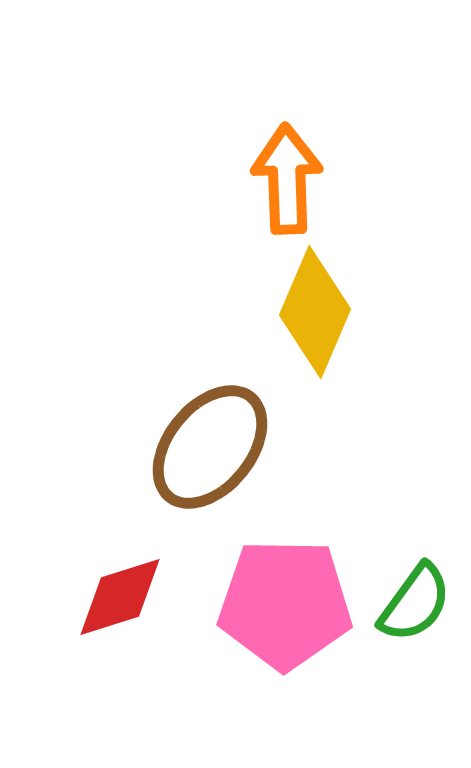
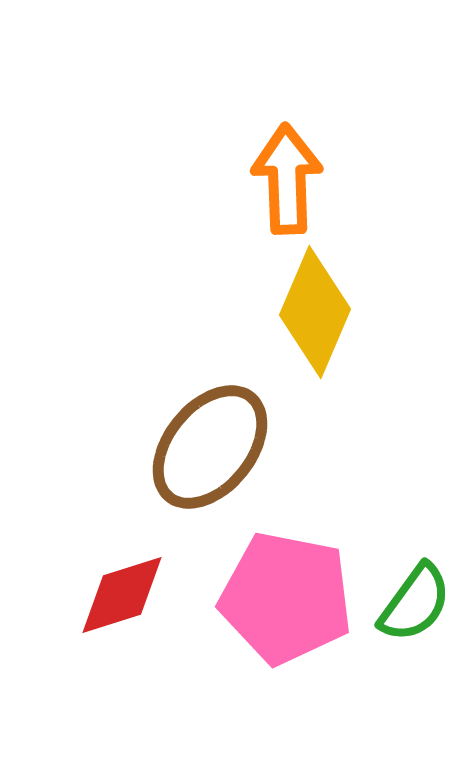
red diamond: moved 2 px right, 2 px up
pink pentagon: moved 1 px right, 6 px up; rotated 10 degrees clockwise
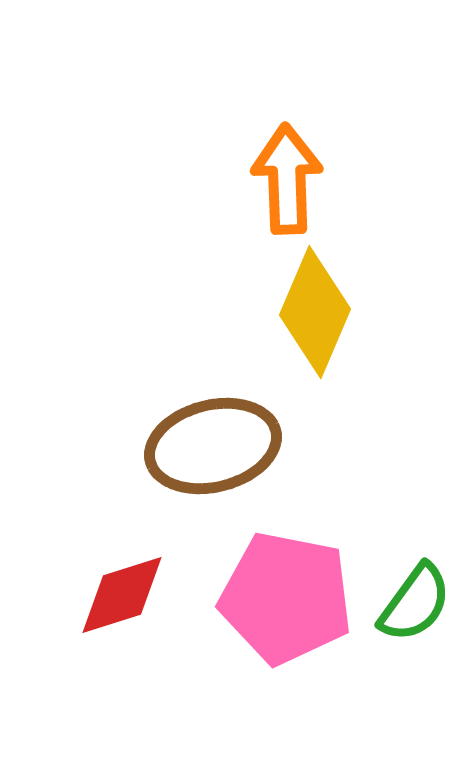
brown ellipse: moved 3 px right, 1 px up; rotated 37 degrees clockwise
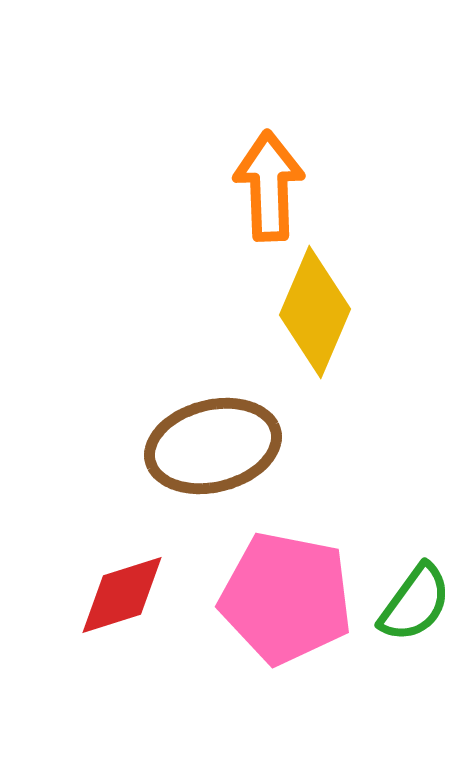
orange arrow: moved 18 px left, 7 px down
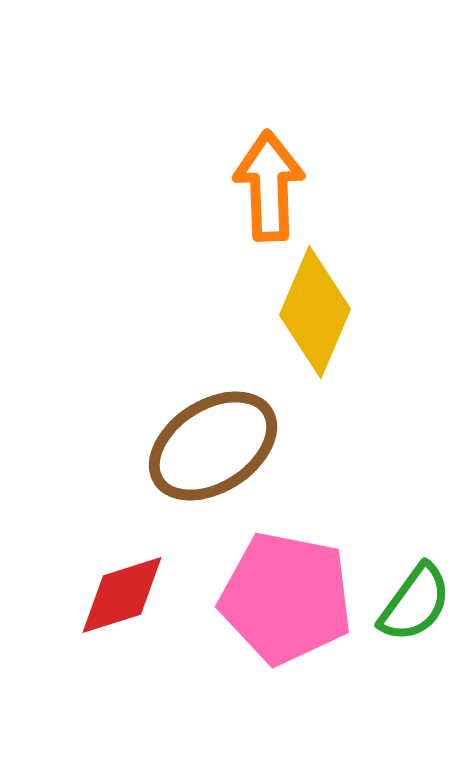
brown ellipse: rotated 19 degrees counterclockwise
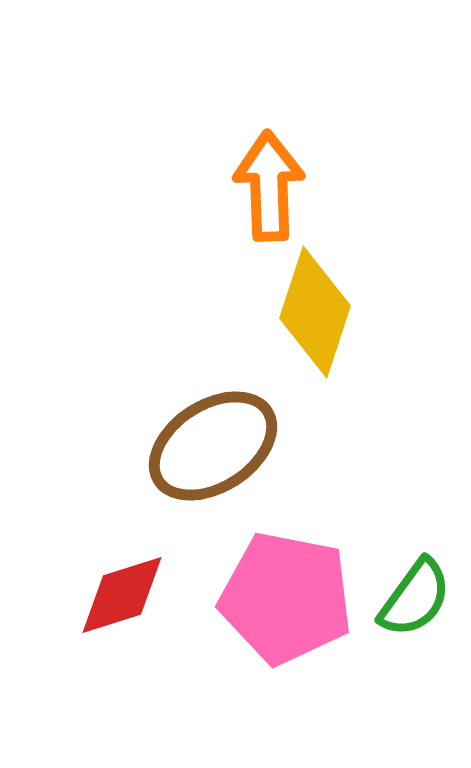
yellow diamond: rotated 5 degrees counterclockwise
green semicircle: moved 5 px up
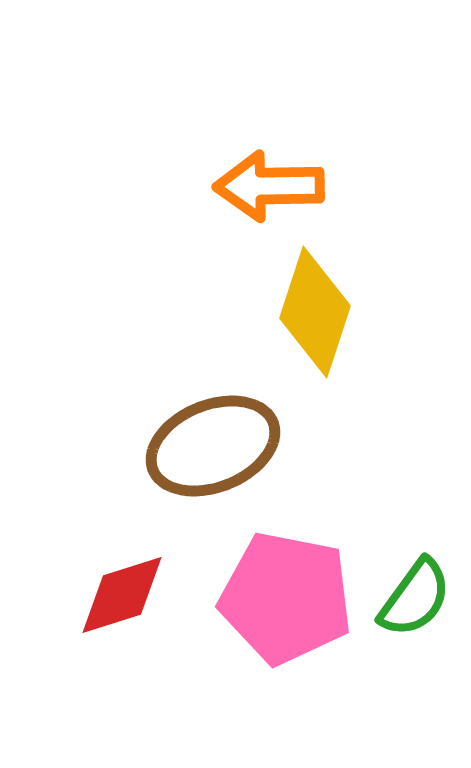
orange arrow: rotated 89 degrees counterclockwise
brown ellipse: rotated 11 degrees clockwise
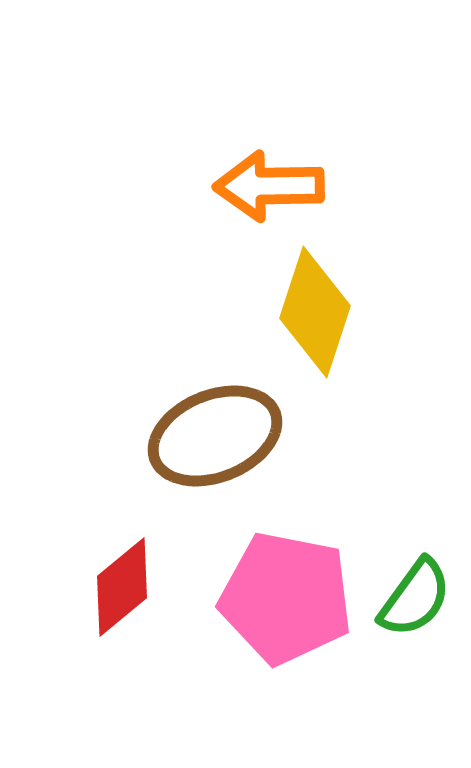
brown ellipse: moved 2 px right, 10 px up
red diamond: moved 8 px up; rotated 22 degrees counterclockwise
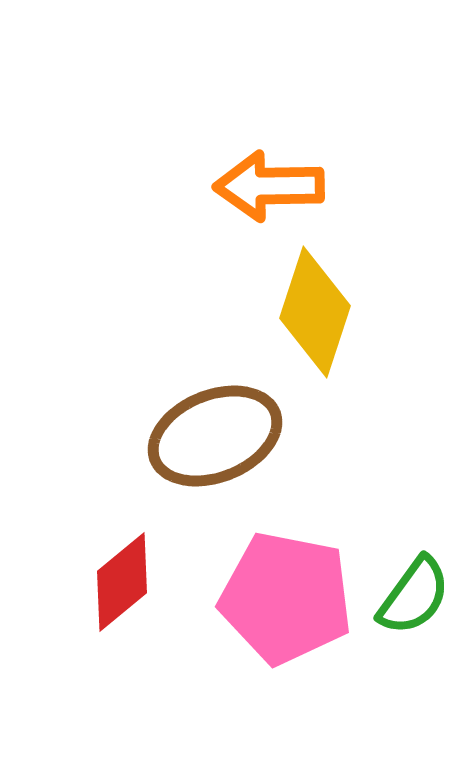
red diamond: moved 5 px up
green semicircle: moved 1 px left, 2 px up
